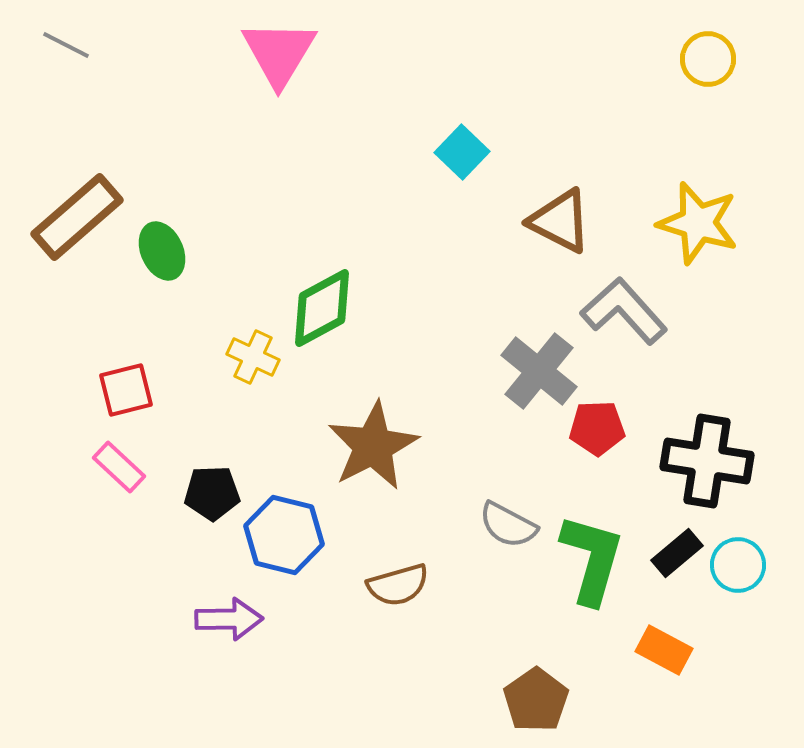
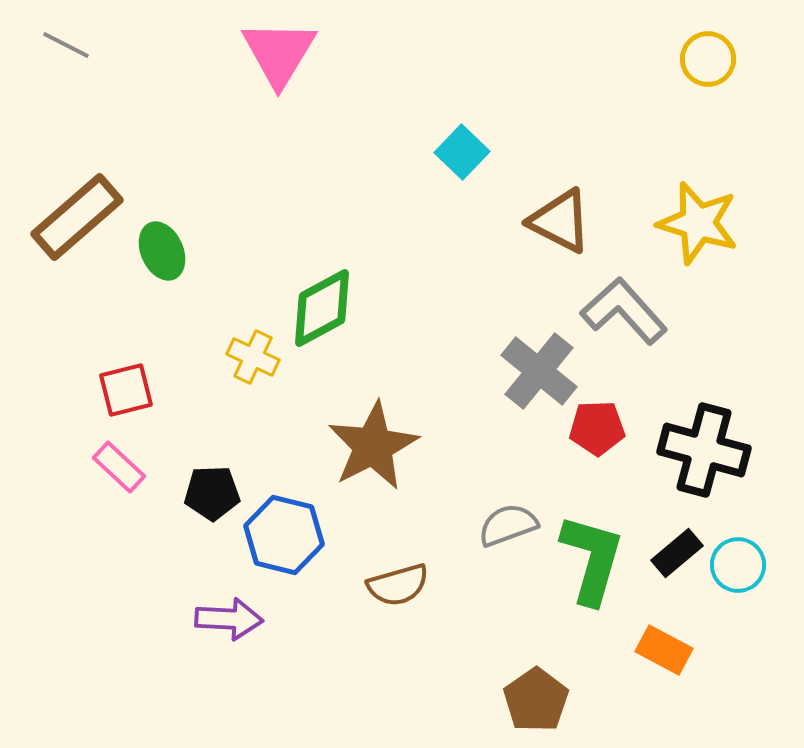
black cross: moved 3 px left, 11 px up; rotated 6 degrees clockwise
gray semicircle: rotated 132 degrees clockwise
purple arrow: rotated 4 degrees clockwise
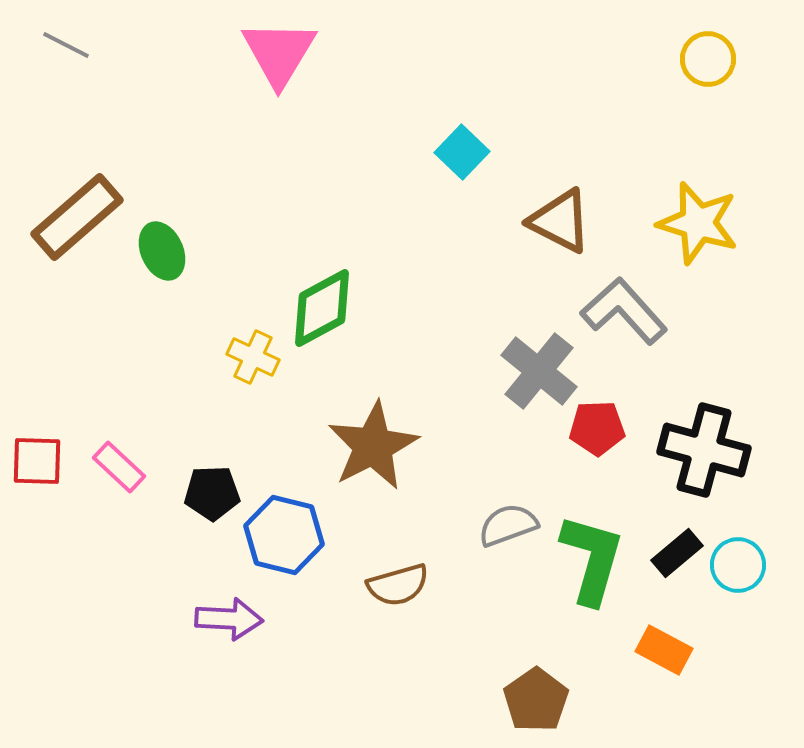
red square: moved 89 px left, 71 px down; rotated 16 degrees clockwise
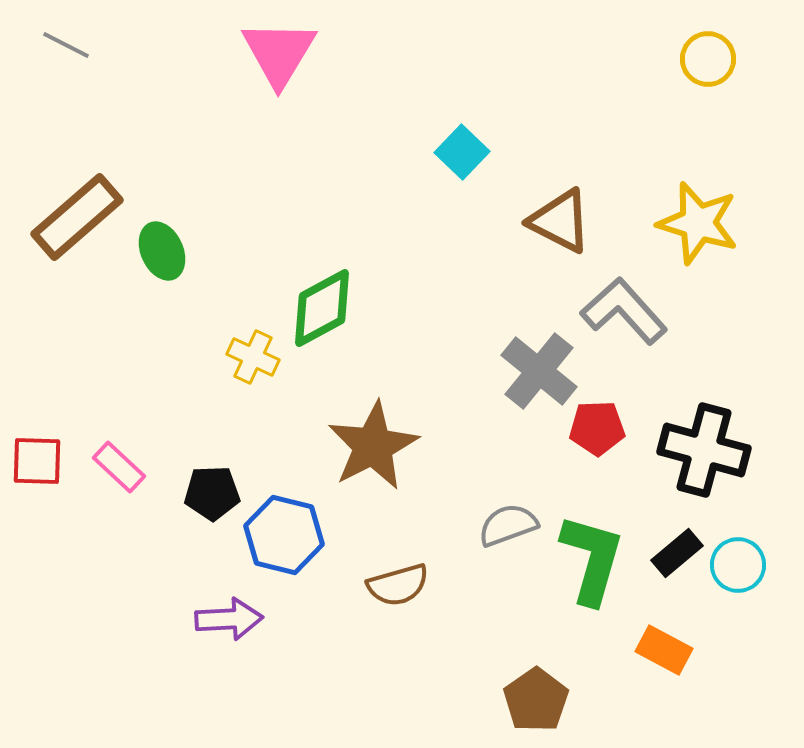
purple arrow: rotated 6 degrees counterclockwise
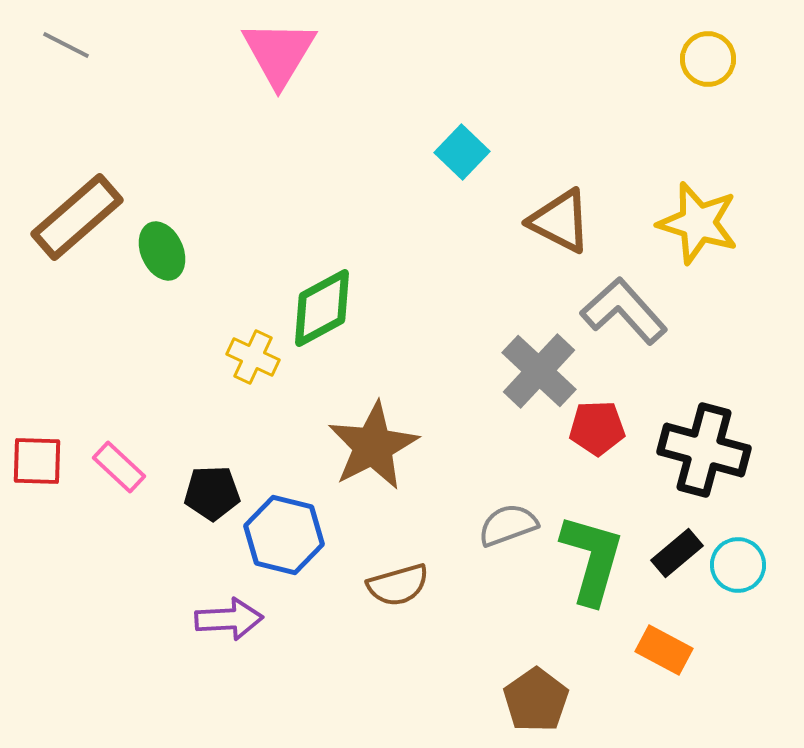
gray cross: rotated 4 degrees clockwise
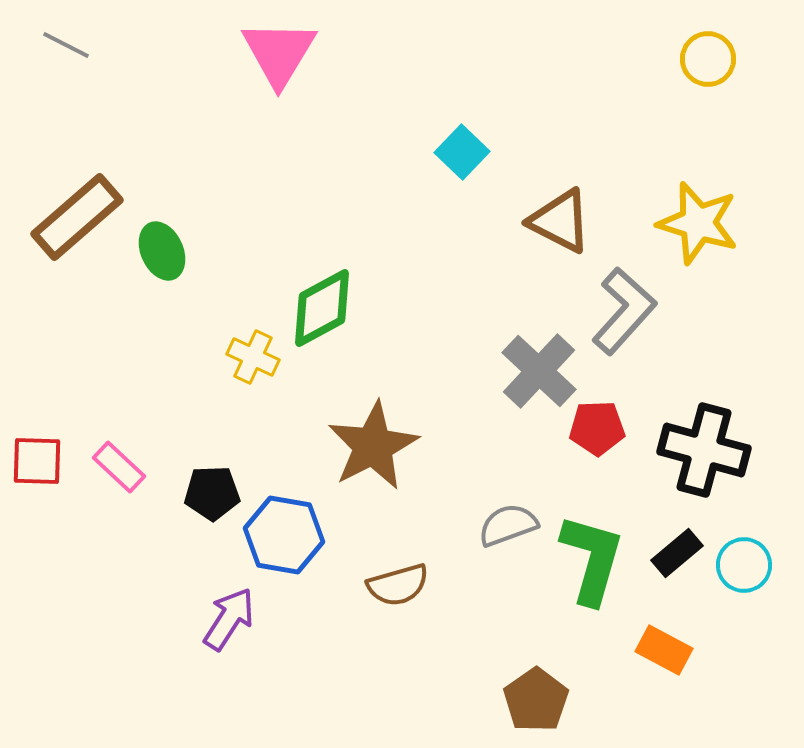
gray L-shape: rotated 84 degrees clockwise
blue hexagon: rotated 4 degrees counterclockwise
cyan circle: moved 6 px right
purple arrow: rotated 54 degrees counterclockwise
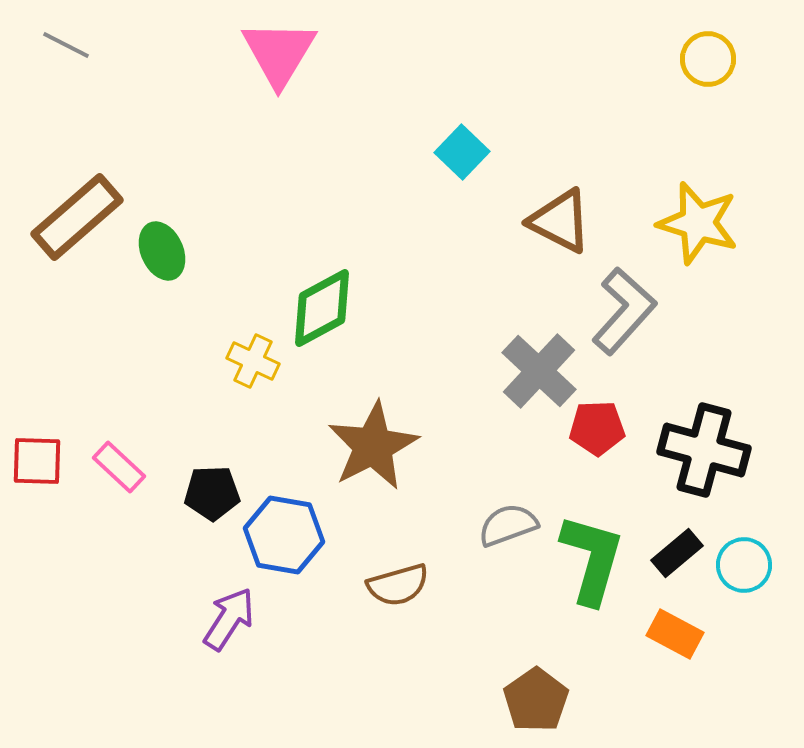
yellow cross: moved 4 px down
orange rectangle: moved 11 px right, 16 px up
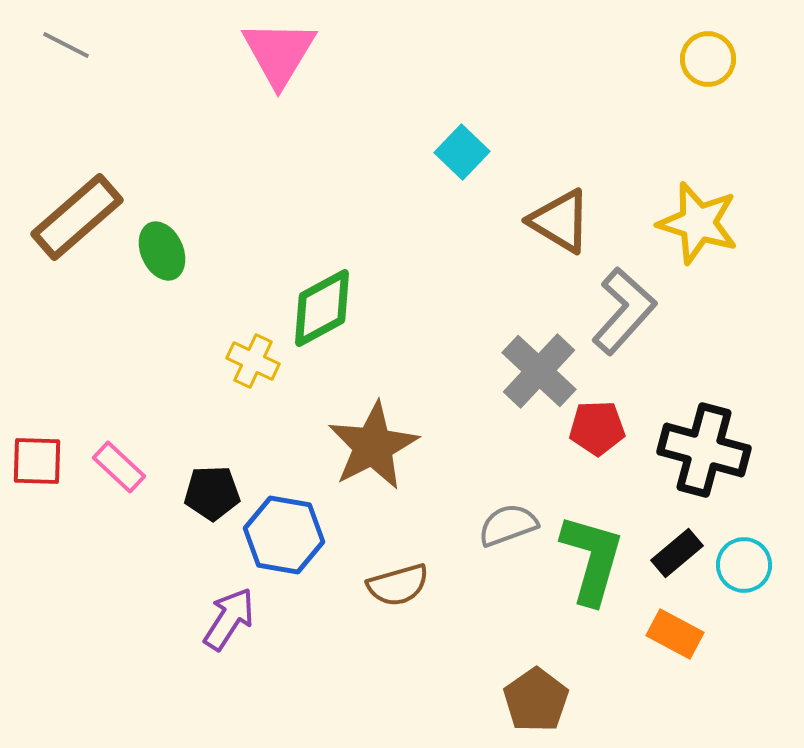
brown triangle: rotated 4 degrees clockwise
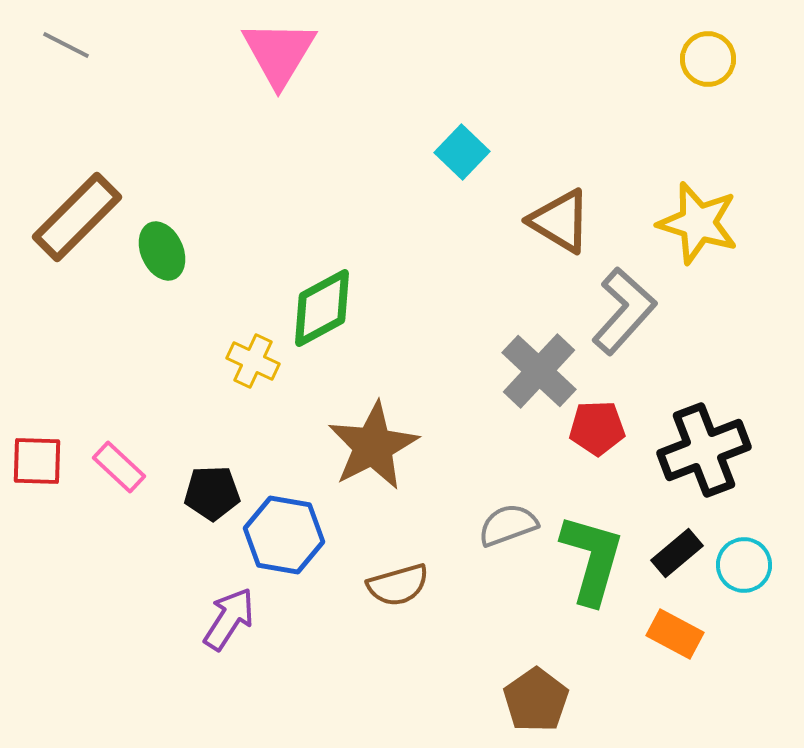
brown rectangle: rotated 4 degrees counterclockwise
black cross: rotated 36 degrees counterclockwise
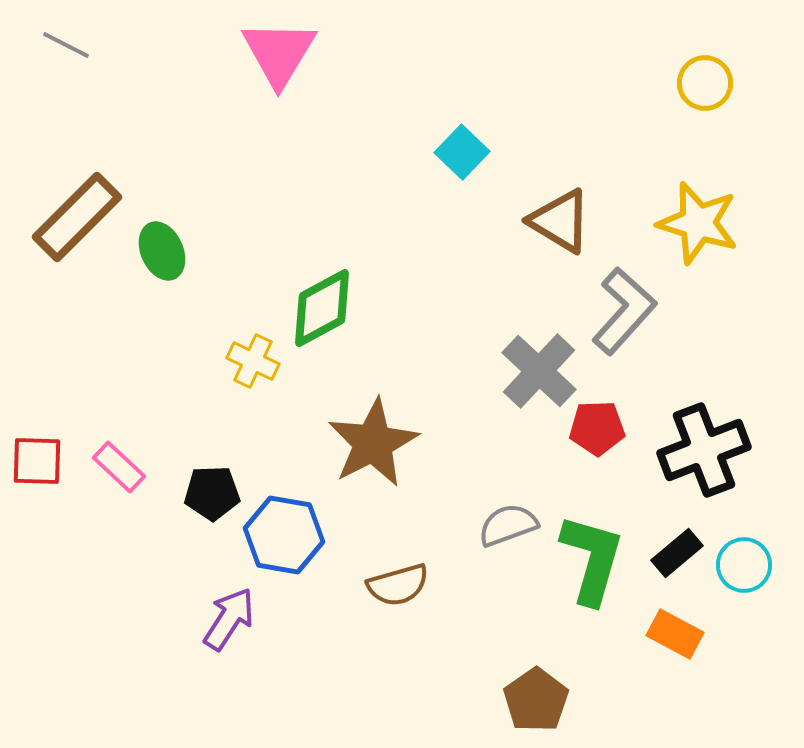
yellow circle: moved 3 px left, 24 px down
brown star: moved 3 px up
